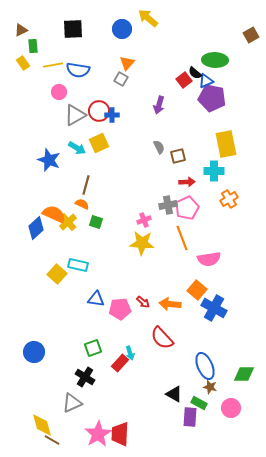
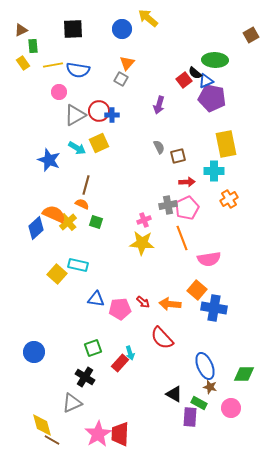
blue cross at (214, 308): rotated 20 degrees counterclockwise
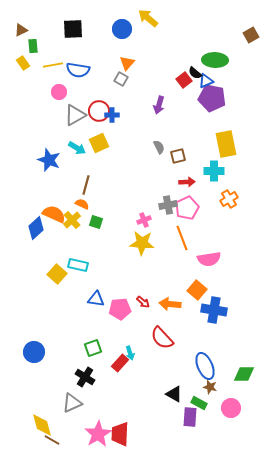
yellow cross at (68, 222): moved 4 px right, 2 px up
blue cross at (214, 308): moved 2 px down
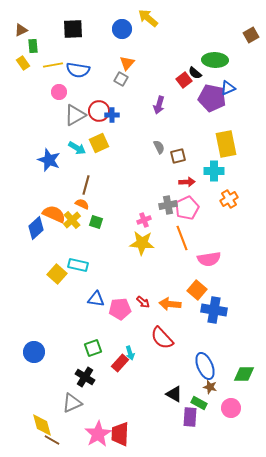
blue triangle at (206, 81): moved 22 px right, 7 px down
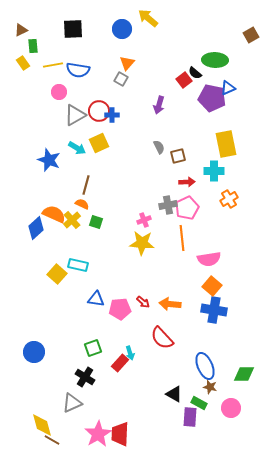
orange line at (182, 238): rotated 15 degrees clockwise
orange square at (197, 290): moved 15 px right, 4 px up
